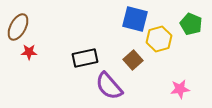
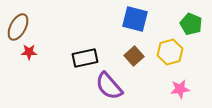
yellow hexagon: moved 11 px right, 13 px down
brown square: moved 1 px right, 4 px up
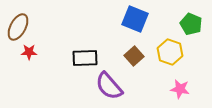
blue square: rotated 8 degrees clockwise
yellow hexagon: rotated 25 degrees counterclockwise
black rectangle: rotated 10 degrees clockwise
pink star: rotated 18 degrees clockwise
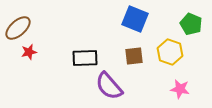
brown ellipse: moved 1 px down; rotated 20 degrees clockwise
red star: rotated 14 degrees counterclockwise
brown square: rotated 36 degrees clockwise
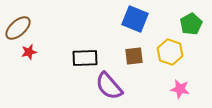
green pentagon: rotated 20 degrees clockwise
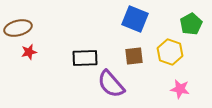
brown ellipse: rotated 28 degrees clockwise
purple semicircle: moved 2 px right, 2 px up
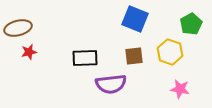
purple semicircle: rotated 56 degrees counterclockwise
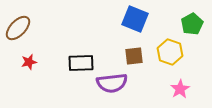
green pentagon: moved 1 px right
brown ellipse: rotated 32 degrees counterclockwise
red star: moved 10 px down
black rectangle: moved 4 px left, 5 px down
purple semicircle: moved 1 px right, 1 px up
pink star: rotated 30 degrees clockwise
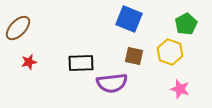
blue square: moved 6 px left
green pentagon: moved 6 px left
brown square: rotated 18 degrees clockwise
pink star: rotated 24 degrees counterclockwise
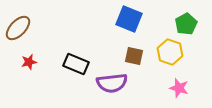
black rectangle: moved 5 px left, 1 px down; rotated 25 degrees clockwise
pink star: moved 1 px left, 1 px up
